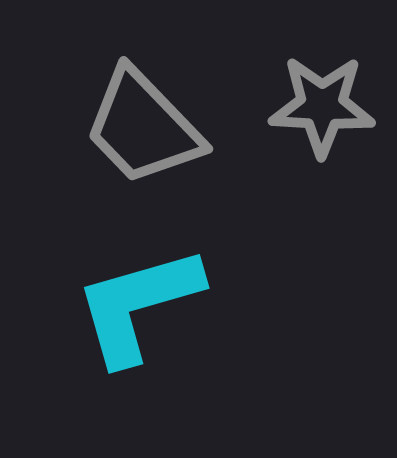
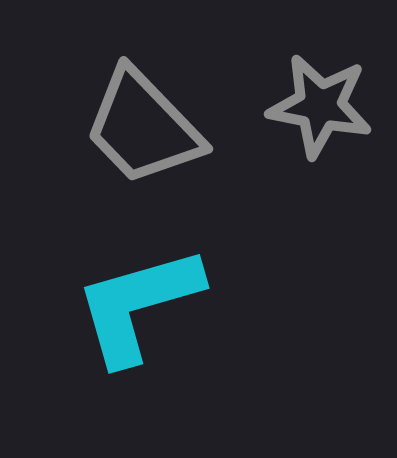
gray star: moved 2 px left; rotated 8 degrees clockwise
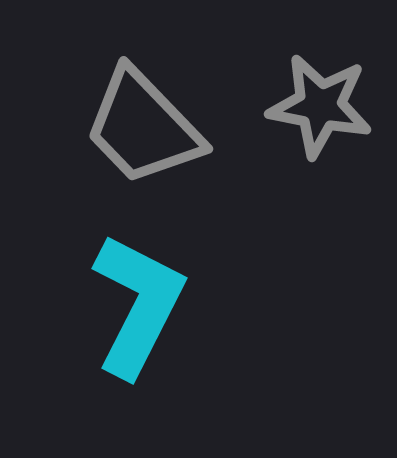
cyan L-shape: rotated 133 degrees clockwise
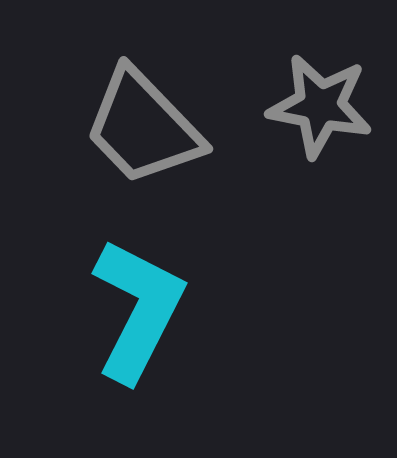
cyan L-shape: moved 5 px down
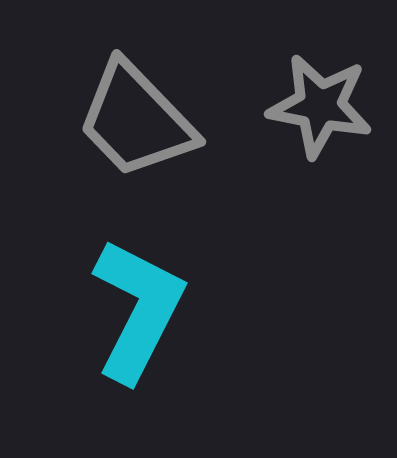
gray trapezoid: moved 7 px left, 7 px up
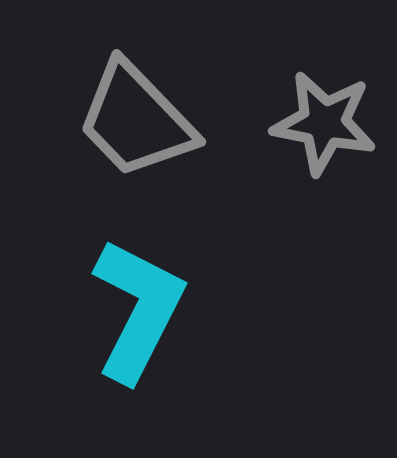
gray star: moved 4 px right, 17 px down
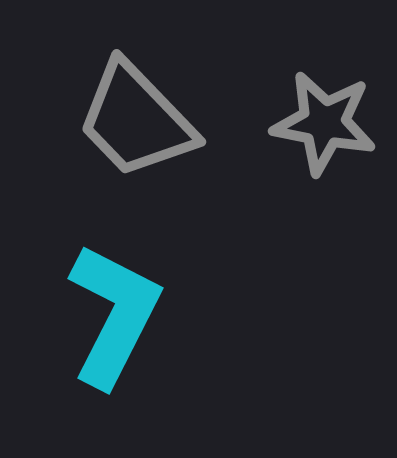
cyan L-shape: moved 24 px left, 5 px down
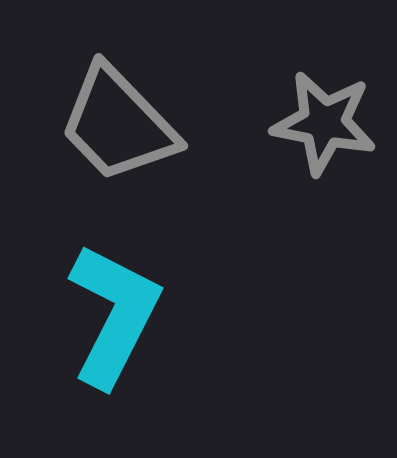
gray trapezoid: moved 18 px left, 4 px down
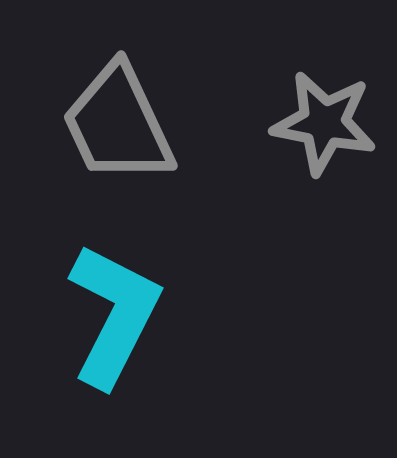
gray trapezoid: rotated 19 degrees clockwise
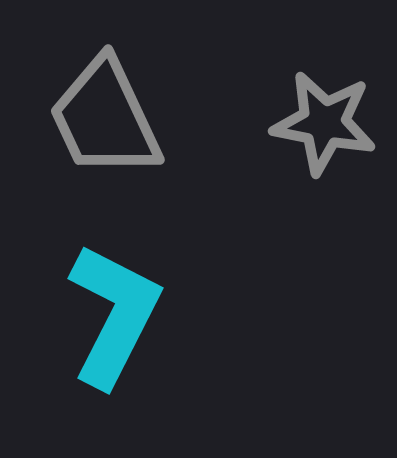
gray trapezoid: moved 13 px left, 6 px up
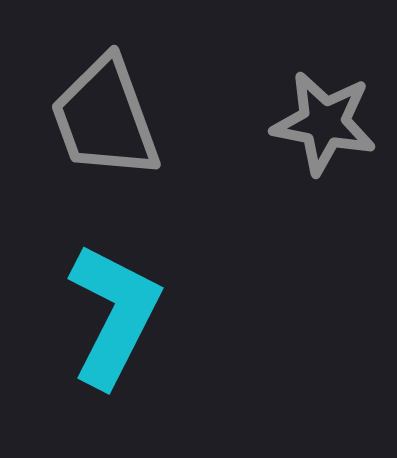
gray trapezoid: rotated 5 degrees clockwise
